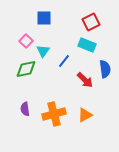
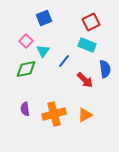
blue square: rotated 21 degrees counterclockwise
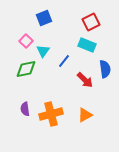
orange cross: moved 3 px left
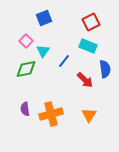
cyan rectangle: moved 1 px right, 1 px down
orange triangle: moved 4 px right; rotated 28 degrees counterclockwise
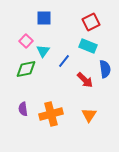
blue square: rotated 21 degrees clockwise
purple semicircle: moved 2 px left
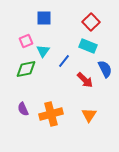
red square: rotated 18 degrees counterclockwise
pink square: rotated 24 degrees clockwise
blue semicircle: rotated 18 degrees counterclockwise
purple semicircle: rotated 16 degrees counterclockwise
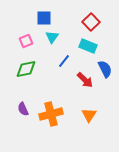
cyan triangle: moved 9 px right, 14 px up
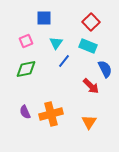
cyan triangle: moved 4 px right, 6 px down
red arrow: moved 6 px right, 6 px down
purple semicircle: moved 2 px right, 3 px down
orange triangle: moved 7 px down
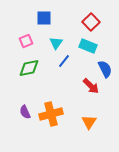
green diamond: moved 3 px right, 1 px up
